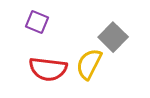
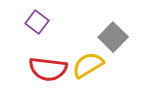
purple square: rotated 15 degrees clockwise
yellow semicircle: moved 1 px left, 1 px down; rotated 32 degrees clockwise
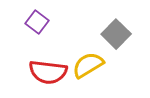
gray square: moved 3 px right, 3 px up
red semicircle: moved 3 px down
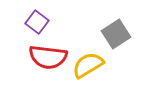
gray square: rotated 12 degrees clockwise
red semicircle: moved 15 px up
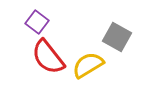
gray square: moved 1 px right, 3 px down; rotated 28 degrees counterclockwise
red semicircle: rotated 45 degrees clockwise
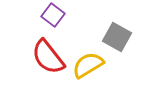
purple square: moved 16 px right, 7 px up
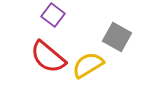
red semicircle: rotated 12 degrees counterclockwise
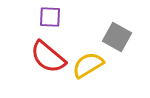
purple square: moved 3 px left, 2 px down; rotated 35 degrees counterclockwise
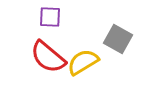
gray square: moved 1 px right, 2 px down
yellow semicircle: moved 5 px left, 3 px up
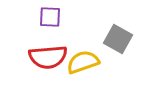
red semicircle: rotated 45 degrees counterclockwise
yellow semicircle: rotated 12 degrees clockwise
